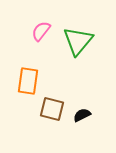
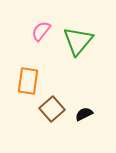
brown square: rotated 35 degrees clockwise
black semicircle: moved 2 px right, 1 px up
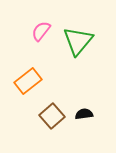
orange rectangle: rotated 44 degrees clockwise
brown square: moved 7 px down
black semicircle: rotated 18 degrees clockwise
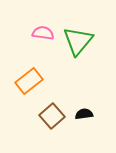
pink semicircle: moved 2 px right, 2 px down; rotated 60 degrees clockwise
orange rectangle: moved 1 px right
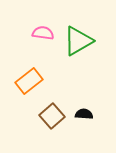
green triangle: rotated 20 degrees clockwise
black semicircle: rotated 12 degrees clockwise
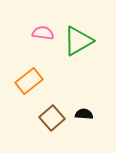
brown square: moved 2 px down
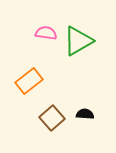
pink semicircle: moved 3 px right
black semicircle: moved 1 px right
